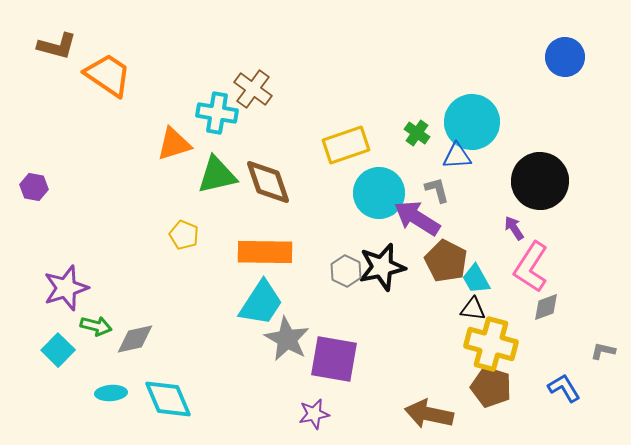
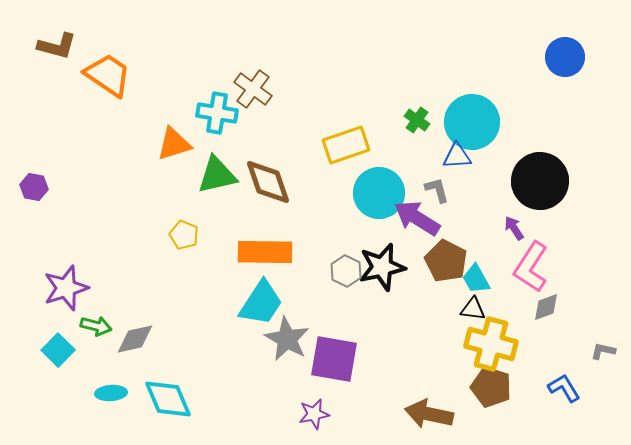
green cross at (417, 133): moved 13 px up
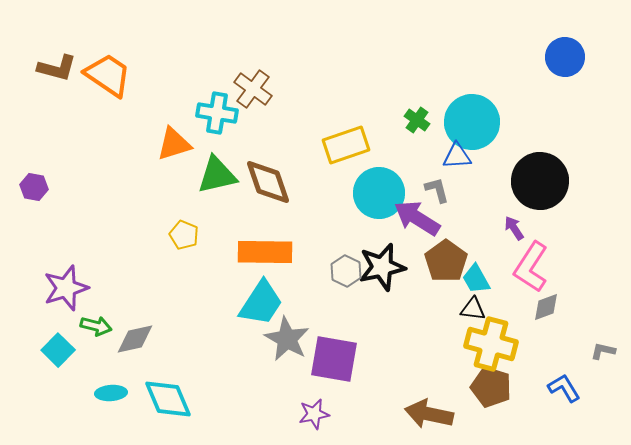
brown L-shape at (57, 46): moved 22 px down
brown pentagon at (446, 261): rotated 9 degrees clockwise
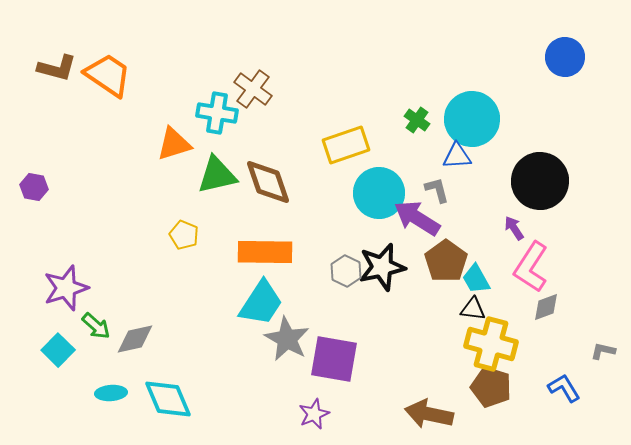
cyan circle at (472, 122): moved 3 px up
green arrow at (96, 326): rotated 28 degrees clockwise
purple star at (314, 414): rotated 12 degrees counterclockwise
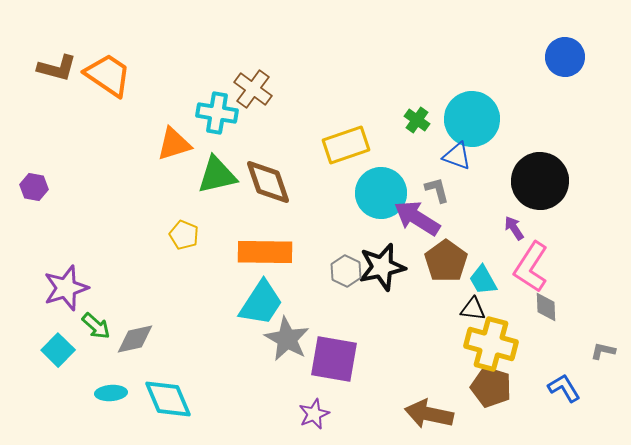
blue triangle at (457, 156): rotated 24 degrees clockwise
cyan circle at (379, 193): moved 2 px right
cyan trapezoid at (476, 279): moved 7 px right, 1 px down
gray diamond at (546, 307): rotated 72 degrees counterclockwise
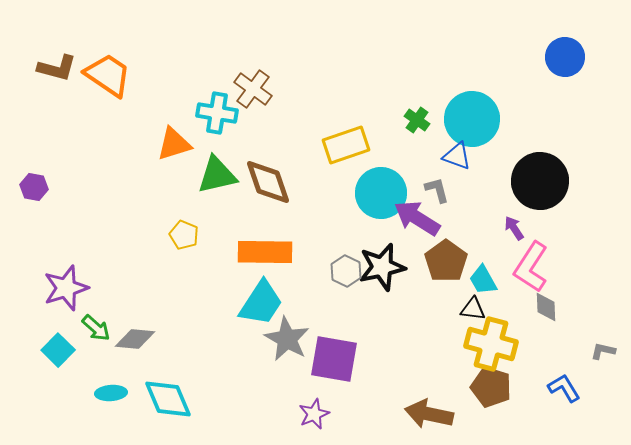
green arrow at (96, 326): moved 2 px down
gray diamond at (135, 339): rotated 18 degrees clockwise
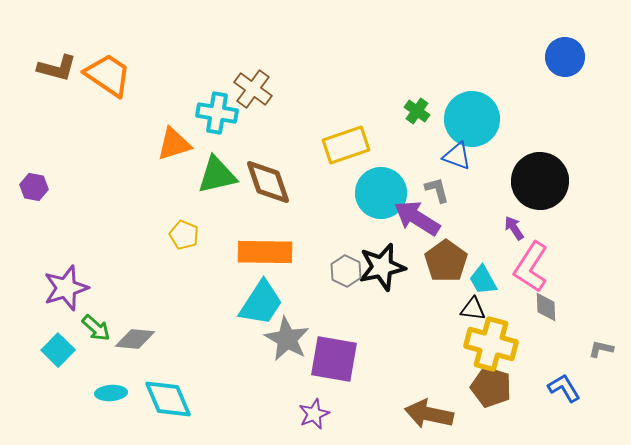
green cross at (417, 120): moved 9 px up
gray L-shape at (603, 351): moved 2 px left, 2 px up
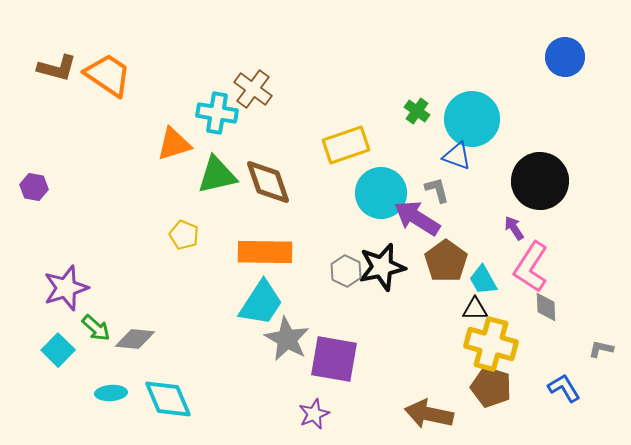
black triangle at (473, 309): moved 2 px right; rotated 8 degrees counterclockwise
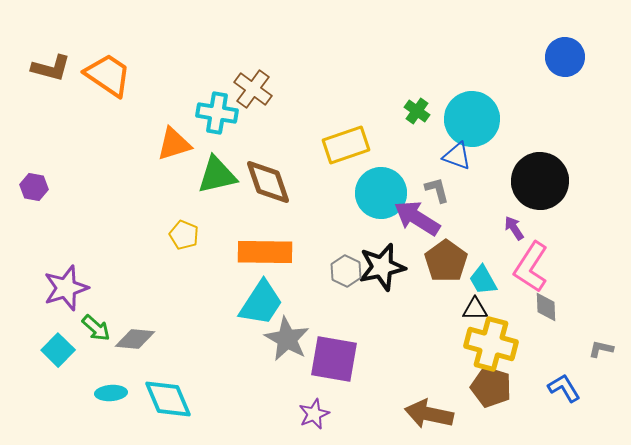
brown L-shape at (57, 68): moved 6 px left
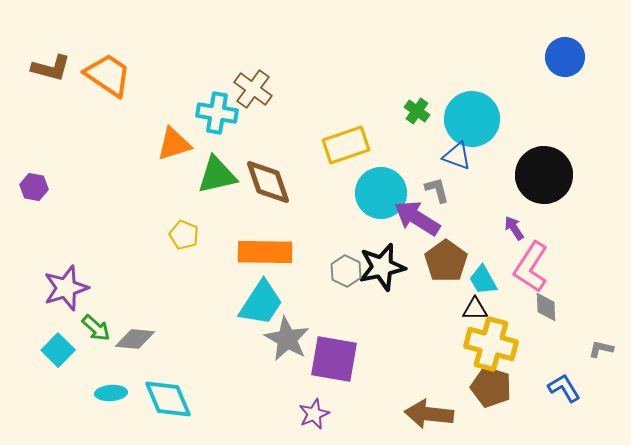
black circle at (540, 181): moved 4 px right, 6 px up
brown arrow at (429, 414): rotated 6 degrees counterclockwise
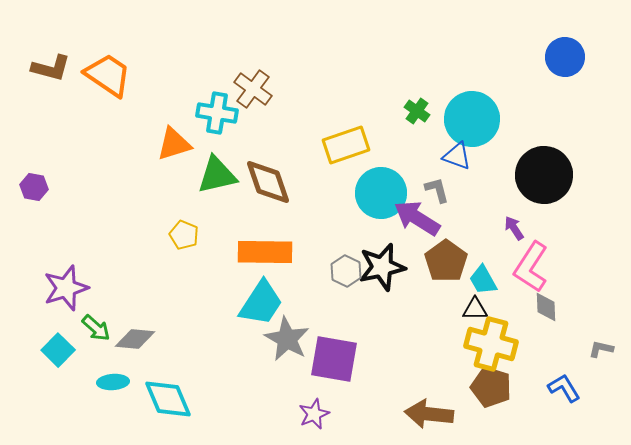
cyan ellipse at (111, 393): moved 2 px right, 11 px up
